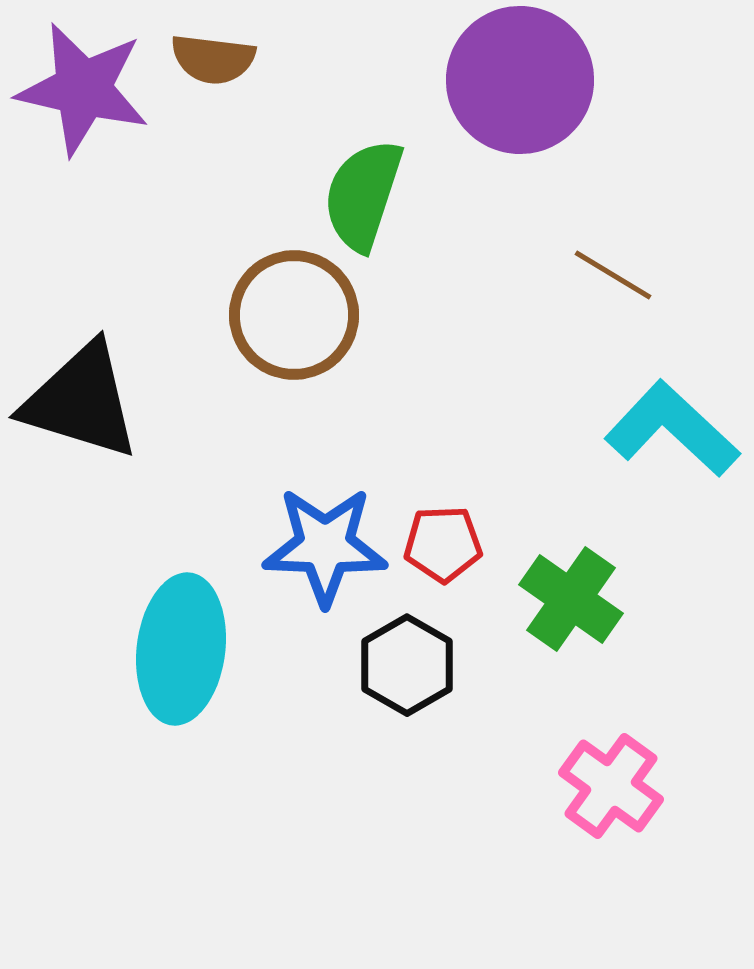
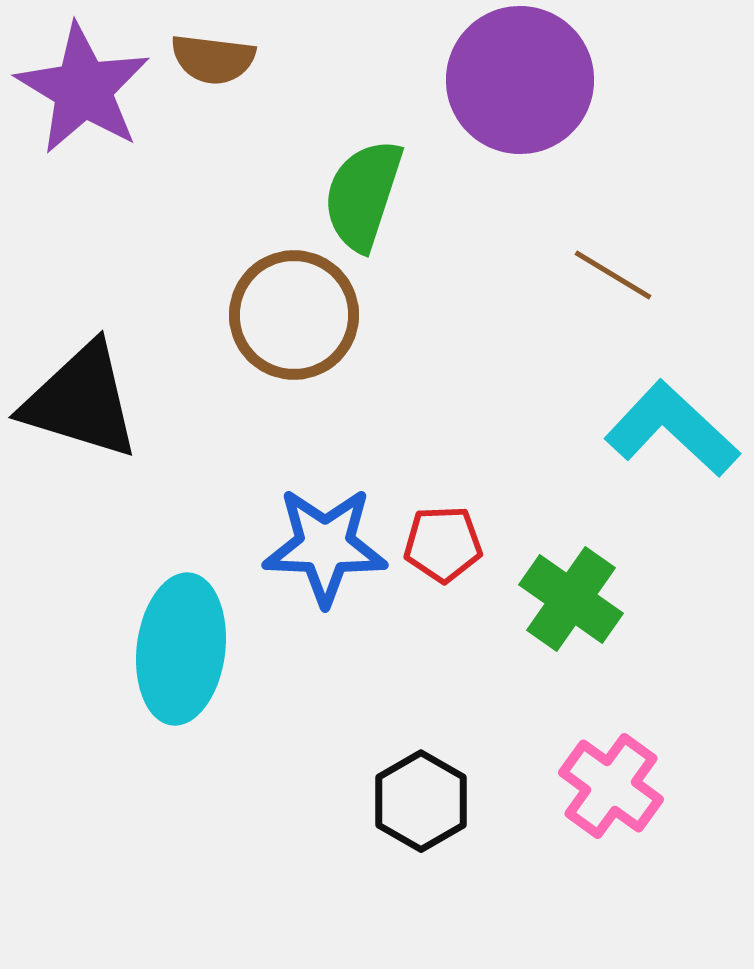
purple star: rotated 18 degrees clockwise
black hexagon: moved 14 px right, 136 px down
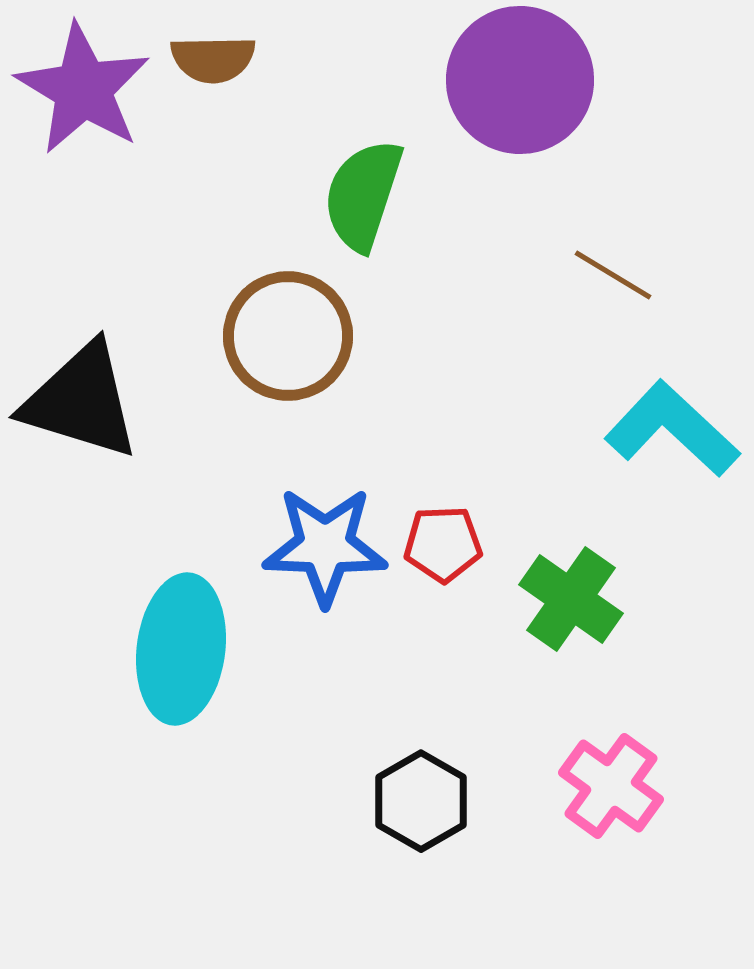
brown semicircle: rotated 8 degrees counterclockwise
brown circle: moved 6 px left, 21 px down
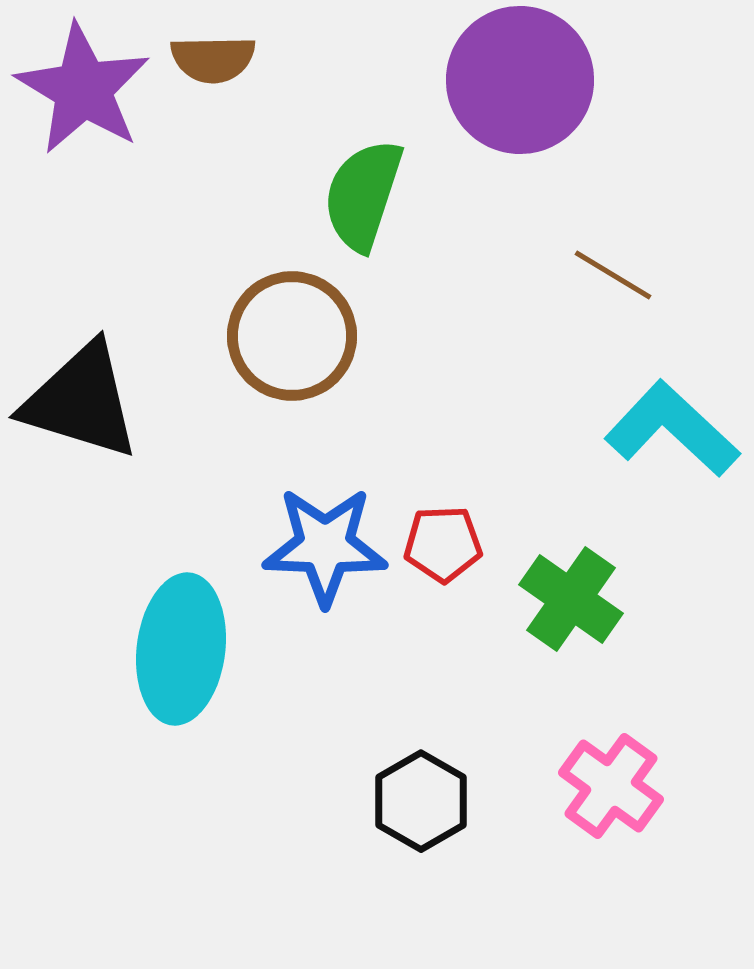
brown circle: moved 4 px right
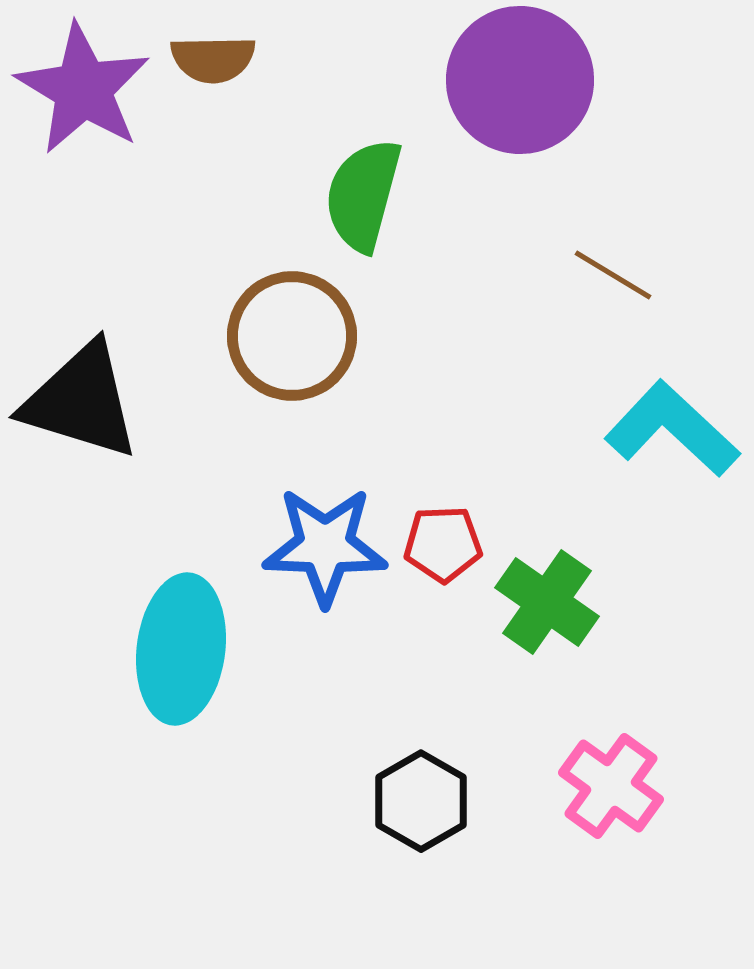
green semicircle: rotated 3 degrees counterclockwise
green cross: moved 24 px left, 3 px down
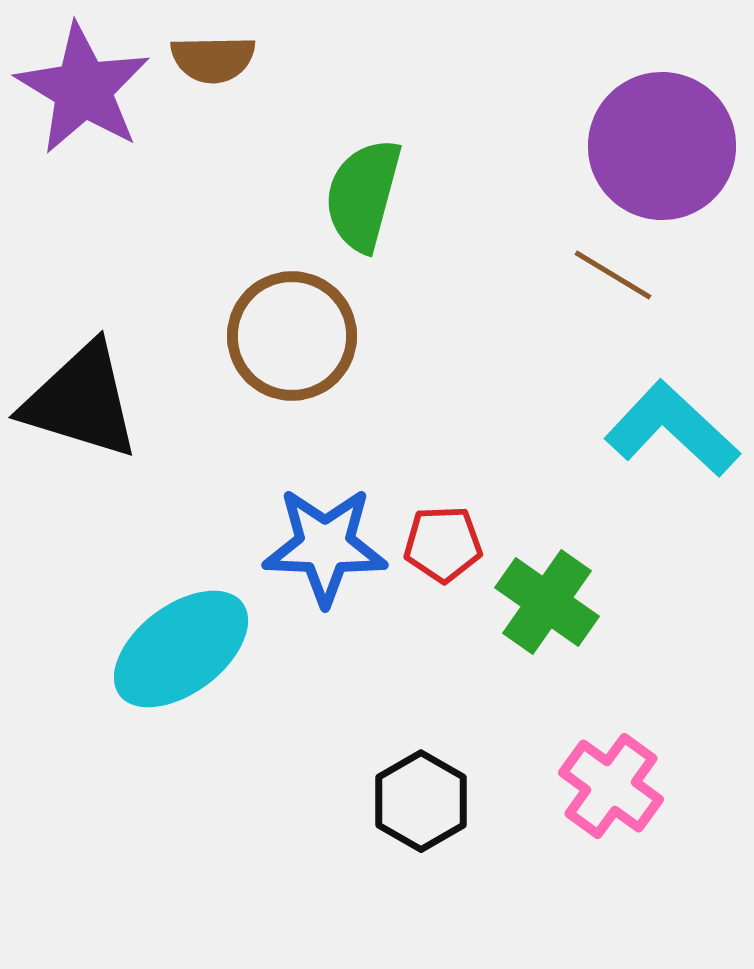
purple circle: moved 142 px right, 66 px down
cyan ellipse: rotated 46 degrees clockwise
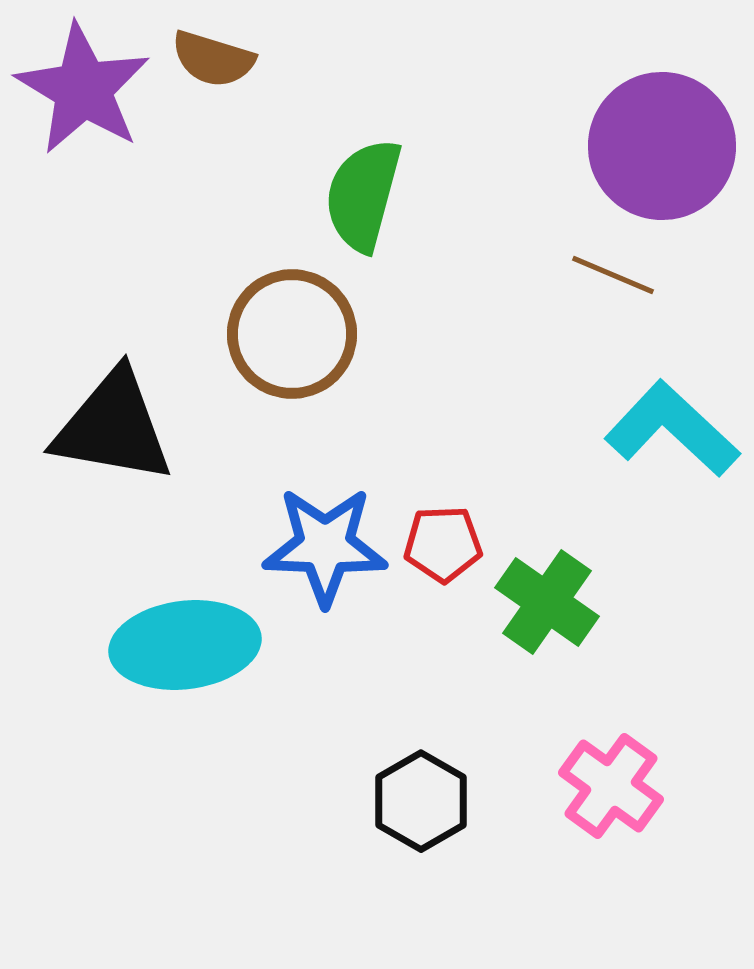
brown semicircle: rotated 18 degrees clockwise
brown line: rotated 8 degrees counterclockwise
brown circle: moved 2 px up
black triangle: moved 32 px right, 26 px down; rotated 7 degrees counterclockwise
cyan ellipse: moved 4 px right, 4 px up; rotated 30 degrees clockwise
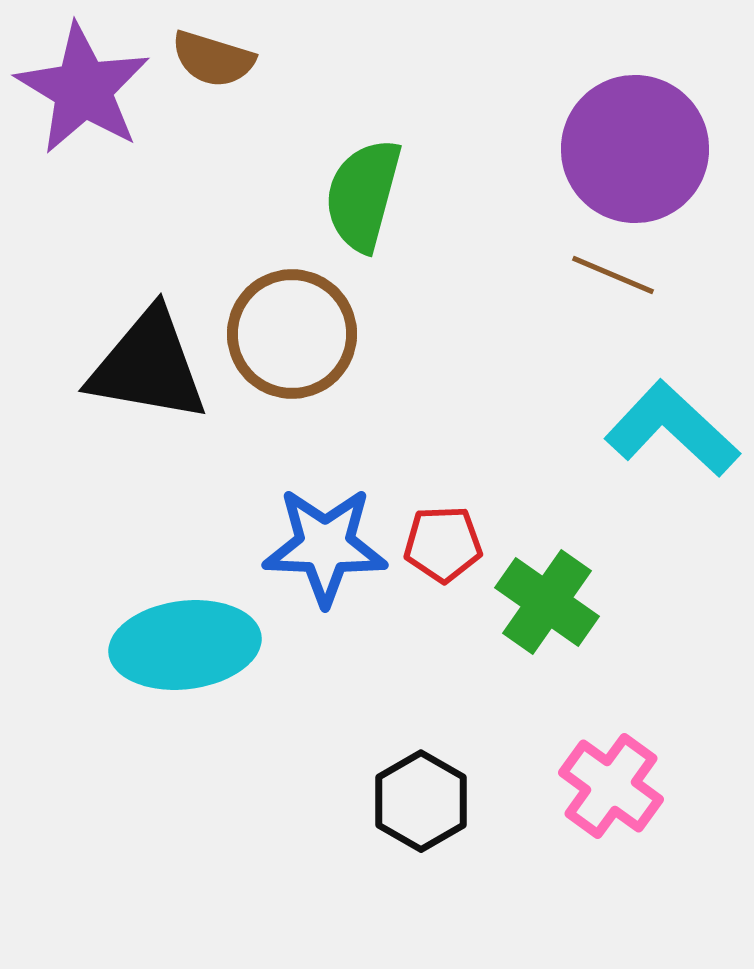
purple circle: moved 27 px left, 3 px down
black triangle: moved 35 px right, 61 px up
